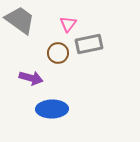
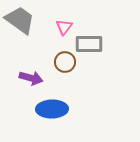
pink triangle: moved 4 px left, 3 px down
gray rectangle: rotated 12 degrees clockwise
brown circle: moved 7 px right, 9 px down
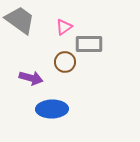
pink triangle: rotated 18 degrees clockwise
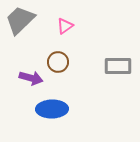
gray trapezoid: rotated 80 degrees counterclockwise
pink triangle: moved 1 px right, 1 px up
gray rectangle: moved 29 px right, 22 px down
brown circle: moved 7 px left
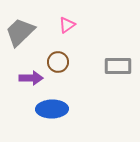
gray trapezoid: moved 12 px down
pink triangle: moved 2 px right, 1 px up
purple arrow: rotated 15 degrees counterclockwise
